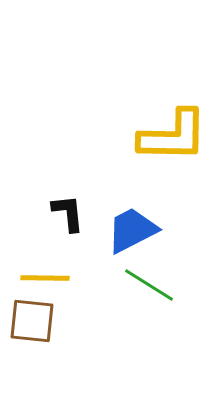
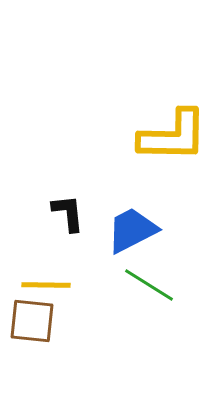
yellow line: moved 1 px right, 7 px down
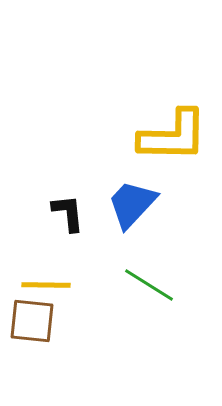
blue trapezoid: moved 26 px up; rotated 20 degrees counterclockwise
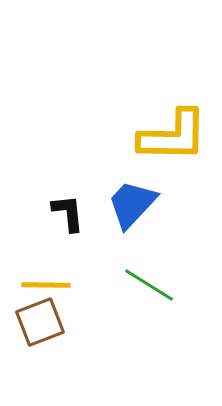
brown square: moved 8 px right, 1 px down; rotated 27 degrees counterclockwise
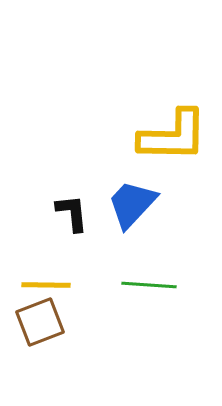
black L-shape: moved 4 px right
green line: rotated 28 degrees counterclockwise
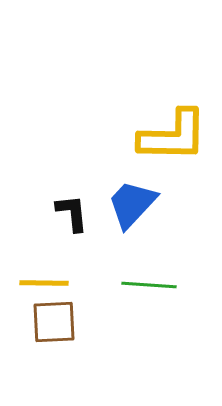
yellow line: moved 2 px left, 2 px up
brown square: moved 14 px right; rotated 18 degrees clockwise
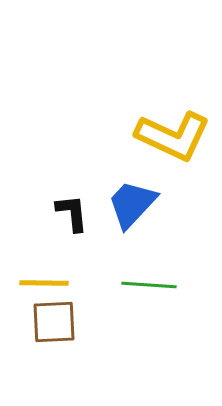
yellow L-shape: rotated 24 degrees clockwise
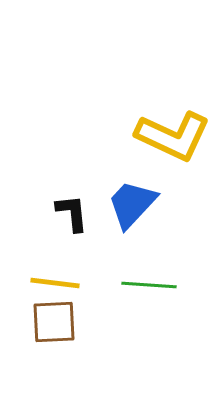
yellow line: moved 11 px right; rotated 6 degrees clockwise
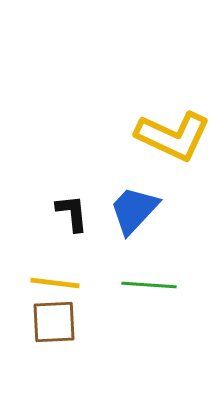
blue trapezoid: moved 2 px right, 6 px down
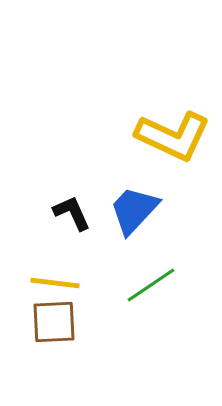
black L-shape: rotated 18 degrees counterclockwise
green line: moved 2 px right; rotated 38 degrees counterclockwise
